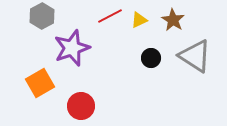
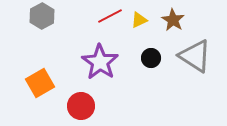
purple star: moved 28 px right, 14 px down; rotated 18 degrees counterclockwise
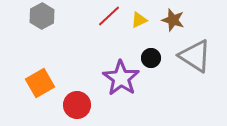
red line: moved 1 px left; rotated 15 degrees counterclockwise
brown star: rotated 15 degrees counterclockwise
purple star: moved 21 px right, 16 px down
red circle: moved 4 px left, 1 px up
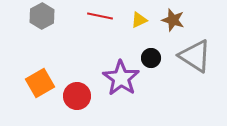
red line: moved 9 px left; rotated 55 degrees clockwise
red circle: moved 9 px up
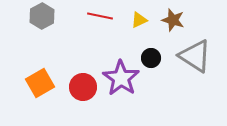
red circle: moved 6 px right, 9 px up
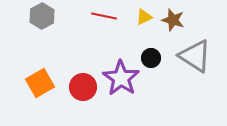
red line: moved 4 px right
yellow triangle: moved 5 px right, 3 px up
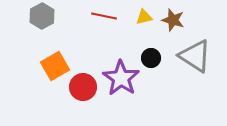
yellow triangle: rotated 12 degrees clockwise
orange square: moved 15 px right, 17 px up
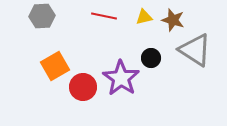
gray hexagon: rotated 25 degrees clockwise
gray triangle: moved 6 px up
